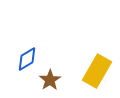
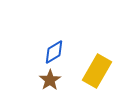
blue diamond: moved 27 px right, 7 px up
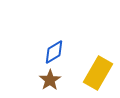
yellow rectangle: moved 1 px right, 2 px down
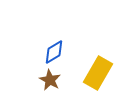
brown star: rotated 10 degrees counterclockwise
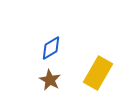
blue diamond: moved 3 px left, 4 px up
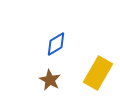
blue diamond: moved 5 px right, 4 px up
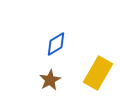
brown star: rotated 15 degrees clockwise
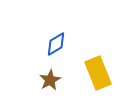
yellow rectangle: rotated 52 degrees counterclockwise
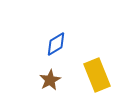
yellow rectangle: moved 1 px left, 2 px down
